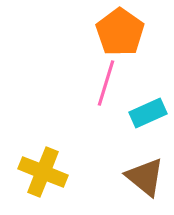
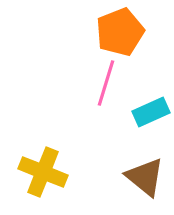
orange pentagon: rotated 15 degrees clockwise
cyan rectangle: moved 3 px right, 1 px up
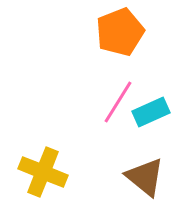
pink line: moved 12 px right, 19 px down; rotated 15 degrees clockwise
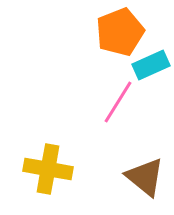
cyan rectangle: moved 47 px up
yellow cross: moved 5 px right, 3 px up; rotated 12 degrees counterclockwise
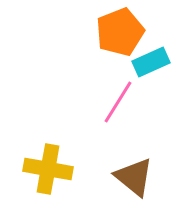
cyan rectangle: moved 3 px up
brown triangle: moved 11 px left
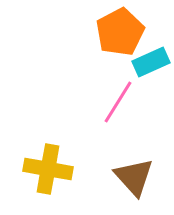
orange pentagon: rotated 6 degrees counterclockwise
brown triangle: rotated 9 degrees clockwise
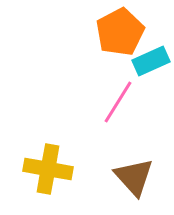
cyan rectangle: moved 1 px up
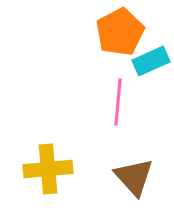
pink line: rotated 27 degrees counterclockwise
yellow cross: rotated 15 degrees counterclockwise
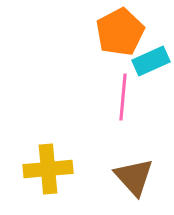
pink line: moved 5 px right, 5 px up
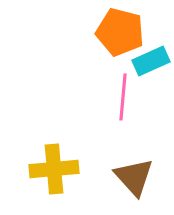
orange pentagon: rotated 30 degrees counterclockwise
yellow cross: moved 6 px right
